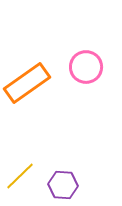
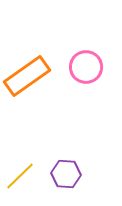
orange rectangle: moved 7 px up
purple hexagon: moved 3 px right, 11 px up
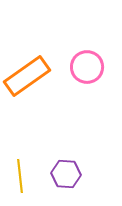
pink circle: moved 1 px right
yellow line: rotated 52 degrees counterclockwise
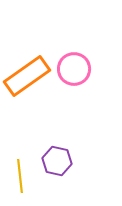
pink circle: moved 13 px left, 2 px down
purple hexagon: moved 9 px left, 13 px up; rotated 8 degrees clockwise
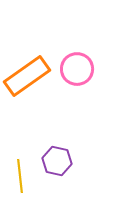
pink circle: moved 3 px right
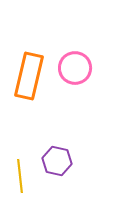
pink circle: moved 2 px left, 1 px up
orange rectangle: moved 2 px right; rotated 42 degrees counterclockwise
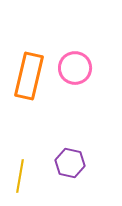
purple hexagon: moved 13 px right, 2 px down
yellow line: rotated 16 degrees clockwise
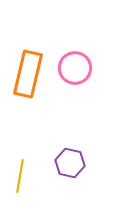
orange rectangle: moved 1 px left, 2 px up
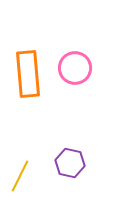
orange rectangle: rotated 18 degrees counterclockwise
yellow line: rotated 16 degrees clockwise
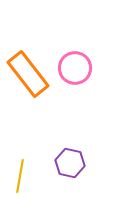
orange rectangle: rotated 33 degrees counterclockwise
yellow line: rotated 16 degrees counterclockwise
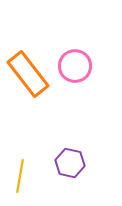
pink circle: moved 2 px up
